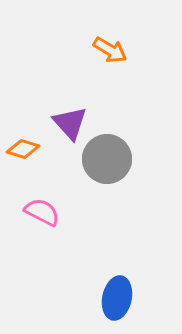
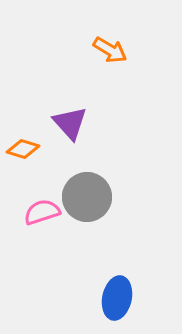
gray circle: moved 20 px left, 38 px down
pink semicircle: rotated 45 degrees counterclockwise
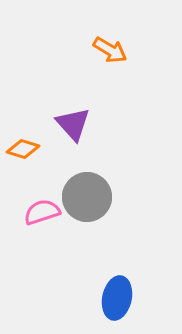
purple triangle: moved 3 px right, 1 px down
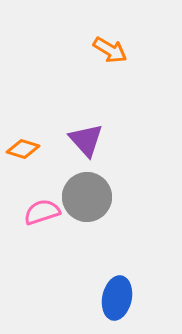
purple triangle: moved 13 px right, 16 px down
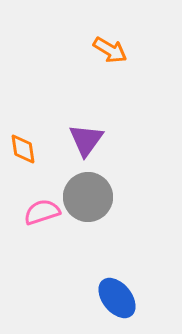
purple triangle: rotated 18 degrees clockwise
orange diamond: rotated 64 degrees clockwise
gray circle: moved 1 px right
blue ellipse: rotated 51 degrees counterclockwise
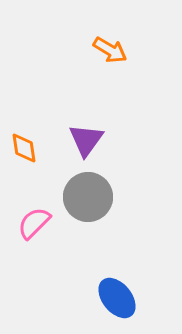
orange diamond: moved 1 px right, 1 px up
pink semicircle: moved 8 px left, 11 px down; rotated 27 degrees counterclockwise
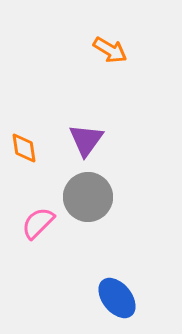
pink semicircle: moved 4 px right
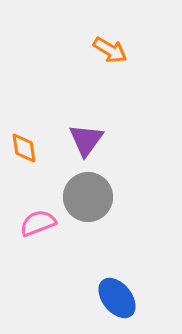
pink semicircle: rotated 24 degrees clockwise
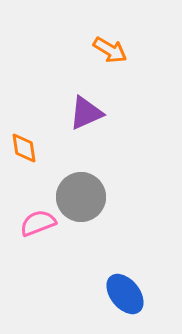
purple triangle: moved 27 px up; rotated 30 degrees clockwise
gray circle: moved 7 px left
blue ellipse: moved 8 px right, 4 px up
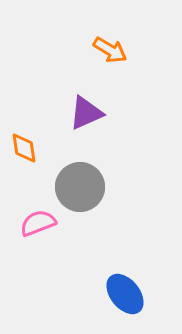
gray circle: moved 1 px left, 10 px up
